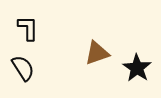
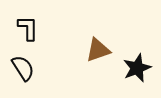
brown triangle: moved 1 px right, 3 px up
black star: rotated 16 degrees clockwise
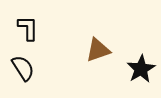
black star: moved 4 px right, 1 px down; rotated 8 degrees counterclockwise
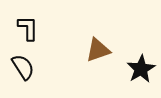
black semicircle: moved 1 px up
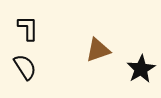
black semicircle: moved 2 px right
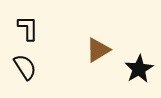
brown triangle: rotated 12 degrees counterclockwise
black star: moved 2 px left
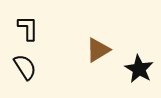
black star: rotated 12 degrees counterclockwise
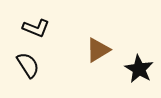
black L-shape: moved 8 px right; rotated 112 degrees clockwise
black semicircle: moved 3 px right, 2 px up
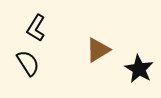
black L-shape: rotated 100 degrees clockwise
black semicircle: moved 2 px up
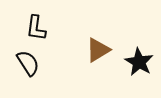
black L-shape: rotated 24 degrees counterclockwise
black star: moved 7 px up
